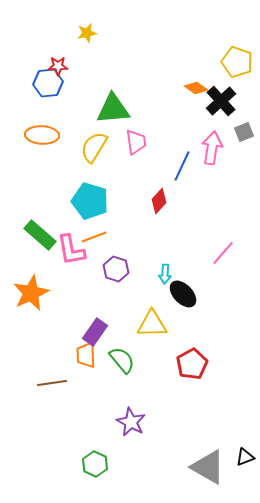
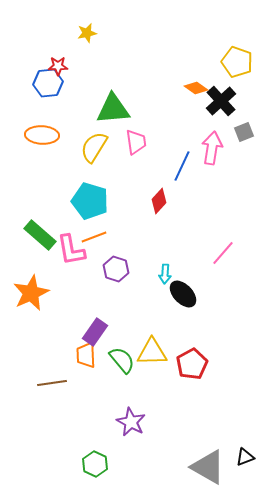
yellow triangle: moved 28 px down
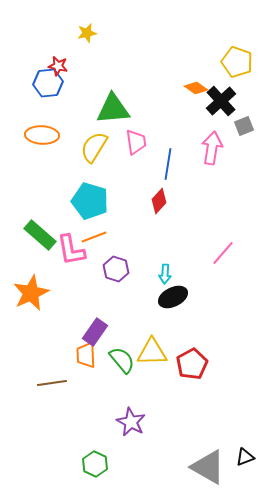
red star: rotated 12 degrees clockwise
gray square: moved 6 px up
blue line: moved 14 px left, 2 px up; rotated 16 degrees counterclockwise
black ellipse: moved 10 px left, 3 px down; rotated 72 degrees counterclockwise
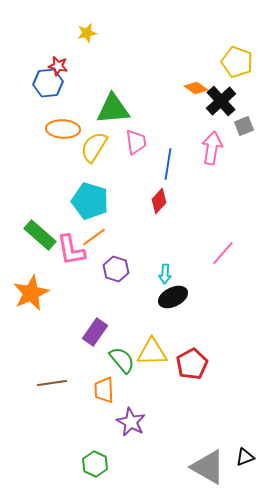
orange ellipse: moved 21 px right, 6 px up
orange line: rotated 15 degrees counterclockwise
orange trapezoid: moved 18 px right, 35 px down
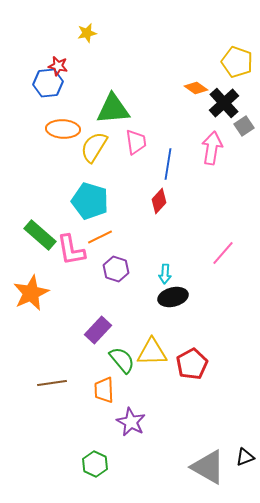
black cross: moved 3 px right, 2 px down
gray square: rotated 12 degrees counterclockwise
orange line: moved 6 px right; rotated 10 degrees clockwise
black ellipse: rotated 12 degrees clockwise
purple rectangle: moved 3 px right, 2 px up; rotated 8 degrees clockwise
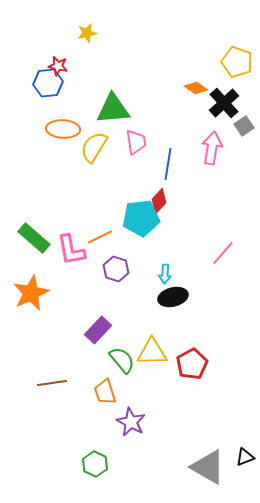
cyan pentagon: moved 51 px right, 17 px down; rotated 24 degrees counterclockwise
green rectangle: moved 6 px left, 3 px down
orange trapezoid: moved 1 px right, 2 px down; rotated 16 degrees counterclockwise
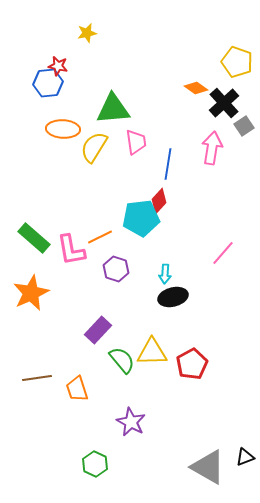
brown line: moved 15 px left, 5 px up
orange trapezoid: moved 28 px left, 3 px up
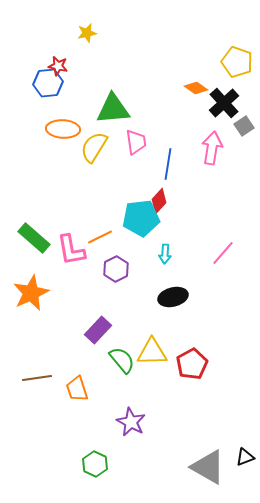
purple hexagon: rotated 15 degrees clockwise
cyan arrow: moved 20 px up
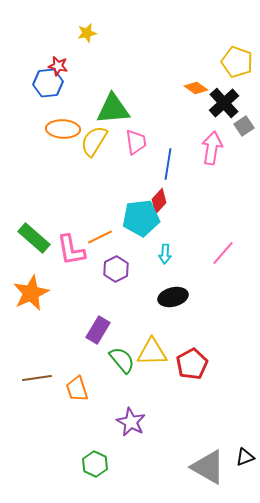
yellow semicircle: moved 6 px up
purple rectangle: rotated 12 degrees counterclockwise
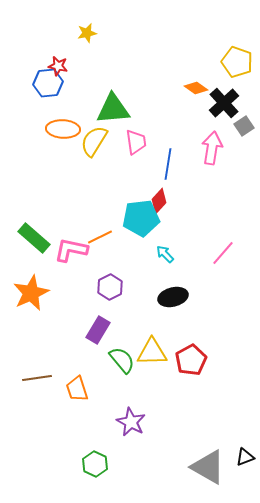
pink L-shape: rotated 112 degrees clockwise
cyan arrow: rotated 132 degrees clockwise
purple hexagon: moved 6 px left, 18 px down
red pentagon: moved 1 px left, 4 px up
